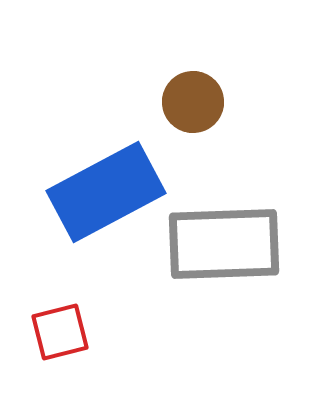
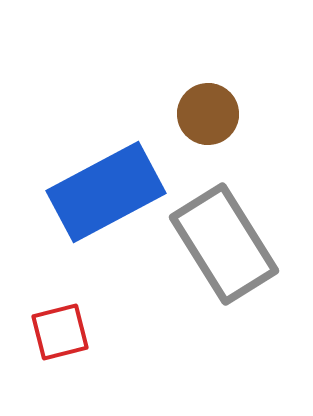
brown circle: moved 15 px right, 12 px down
gray rectangle: rotated 60 degrees clockwise
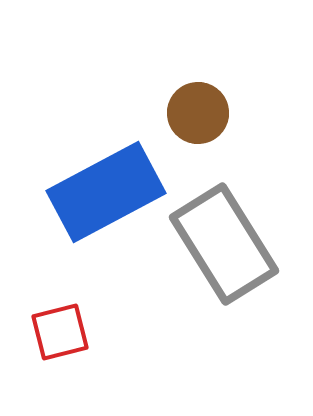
brown circle: moved 10 px left, 1 px up
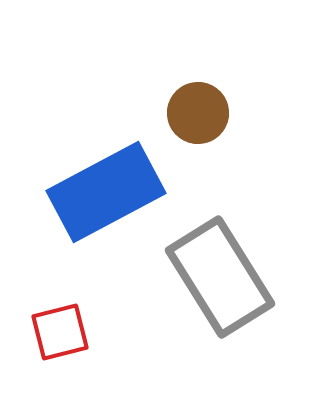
gray rectangle: moved 4 px left, 33 px down
